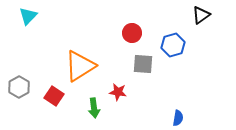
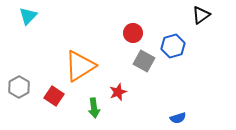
red circle: moved 1 px right
blue hexagon: moved 1 px down
gray square: moved 1 px right, 3 px up; rotated 25 degrees clockwise
red star: rotated 30 degrees counterclockwise
blue semicircle: rotated 63 degrees clockwise
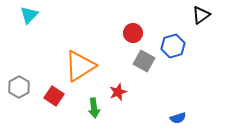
cyan triangle: moved 1 px right, 1 px up
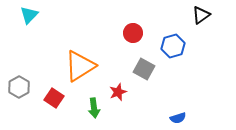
gray square: moved 8 px down
red square: moved 2 px down
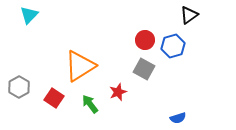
black triangle: moved 12 px left
red circle: moved 12 px right, 7 px down
green arrow: moved 4 px left, 4 px up; rotated 150 degrees clockwise
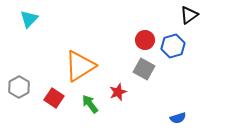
cyan triangle: moved 4 px down
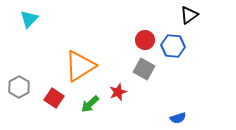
blue hexagon: rotated 20 degrees clockwise
green arrow: rotated 96 degrees counterclockwise
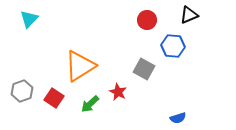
black triangle: rotated 12 degrees clockwise
red circle: moved 2 px right, 20 px up
gray hexagon: moved 3 px right, 4 px down; rotated 10 degrees clockwise
red star: rotated 24 degrees counterclockwise
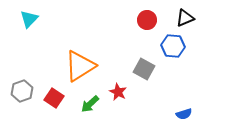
black triangle: moved 4 px left, 3 px down
blue semicircle: moved 6 px right, 4 px up
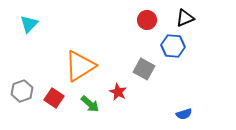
cyan triangle: moved 5 px down
green arrow: rotated 96 degrees counterclockwise
